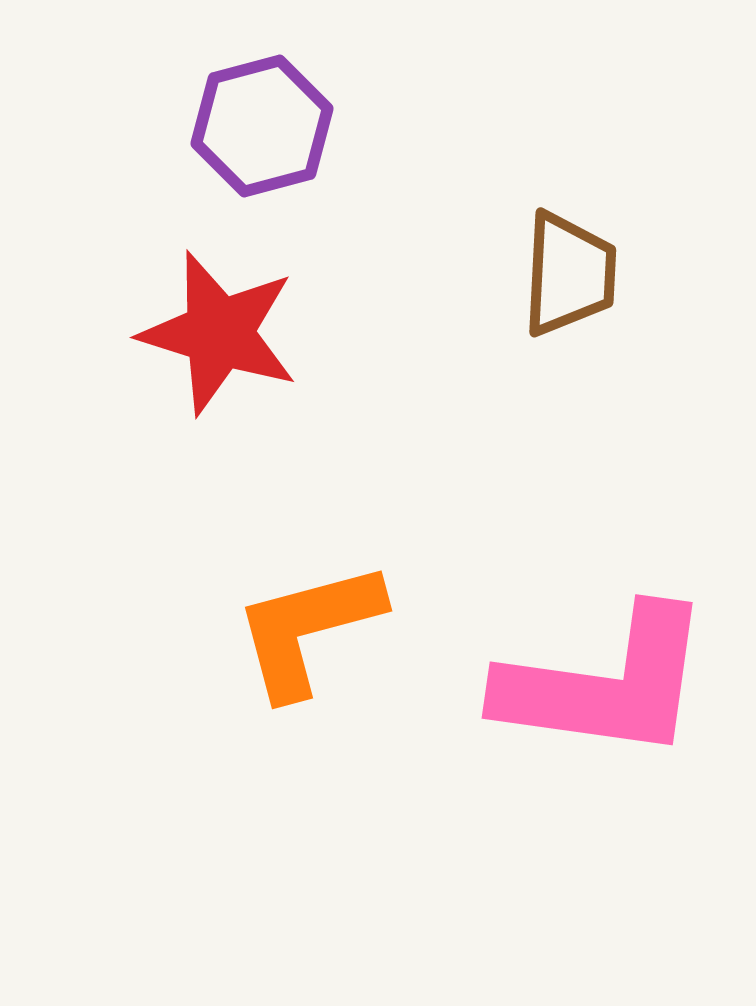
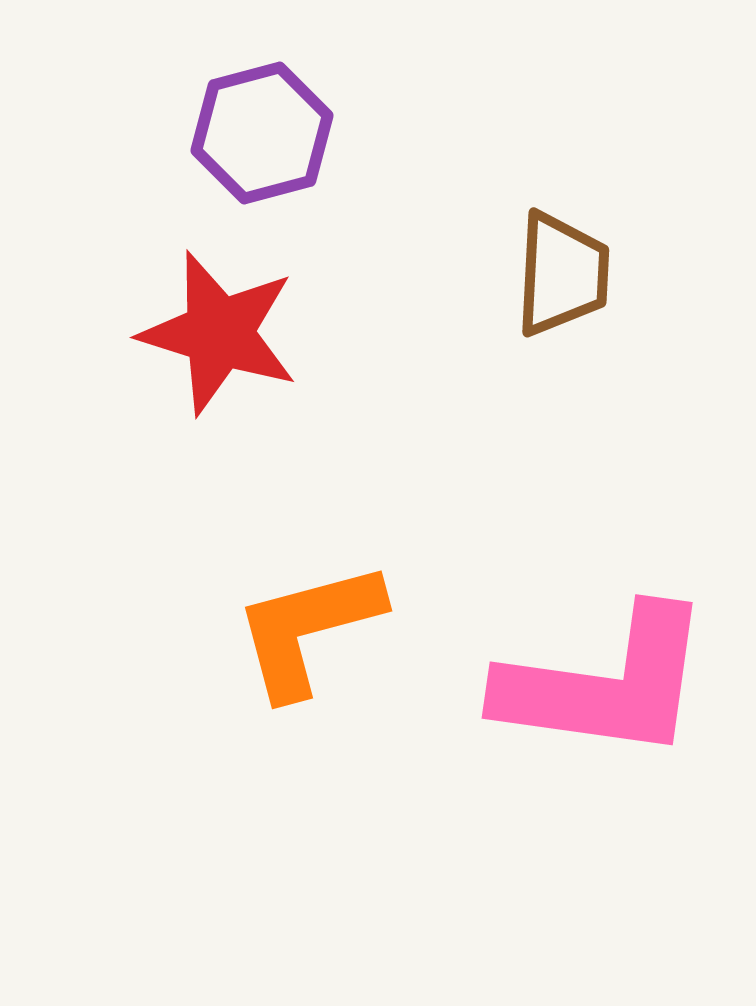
purple hexagon: moved 7 px down
brown trapezoid: moved 7 px left
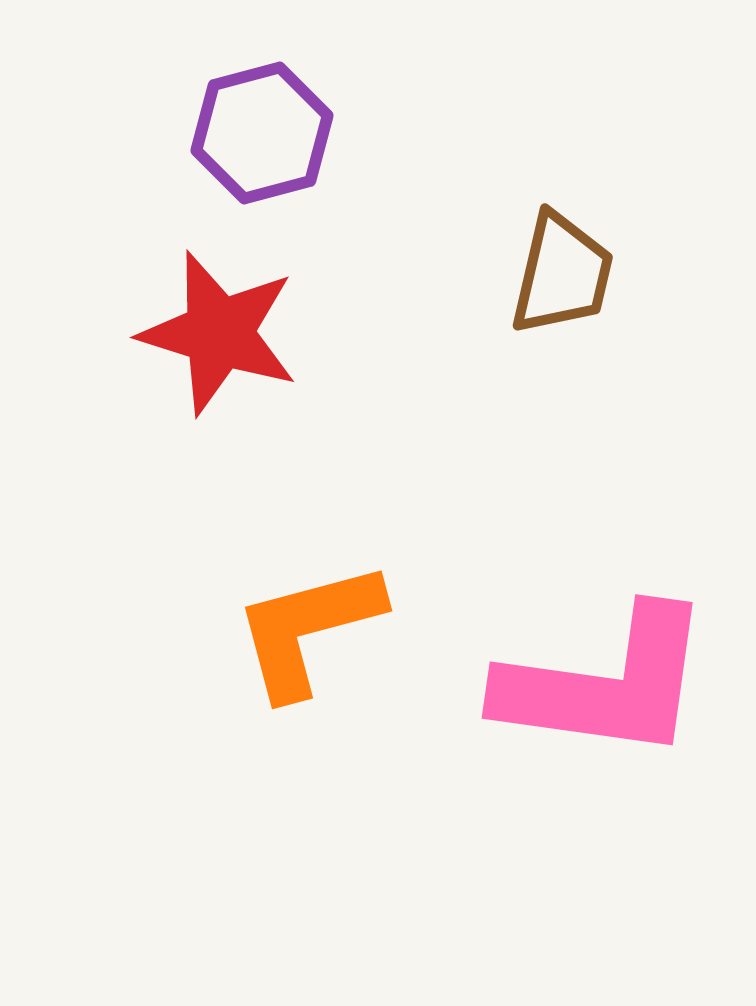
brown trapezoid: rotated 10 degrees clockwise
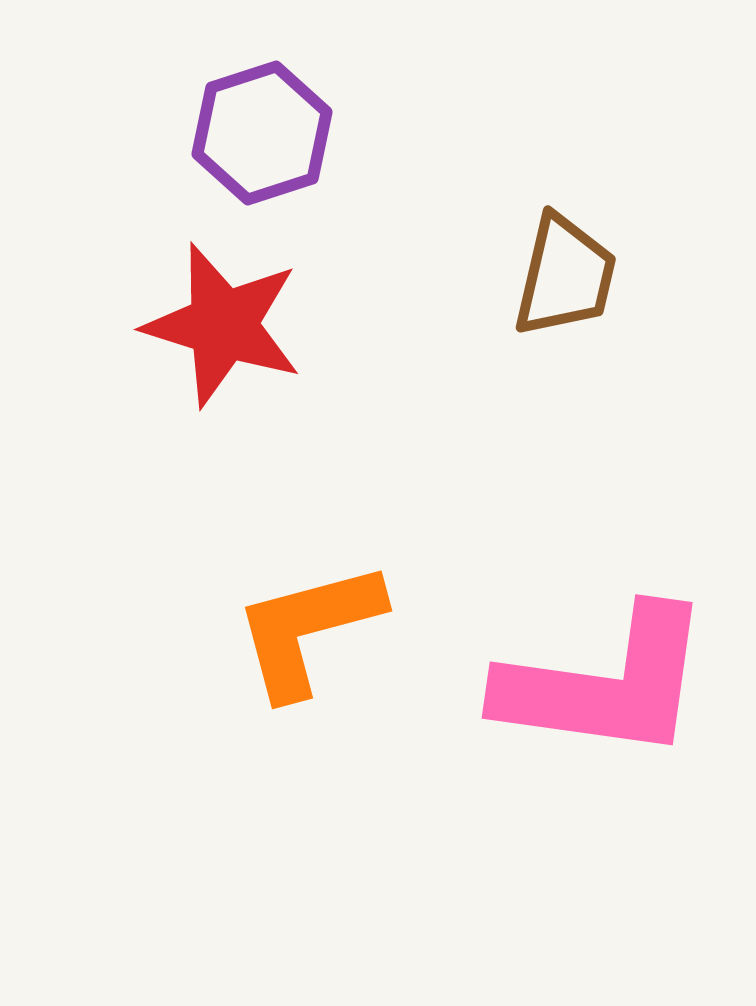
purple hexagon: rotated 3 degrees counterclockwise
brown trapezoid: moved 3 px right, 2 px down
red star: moved 4 px right, 8 px up
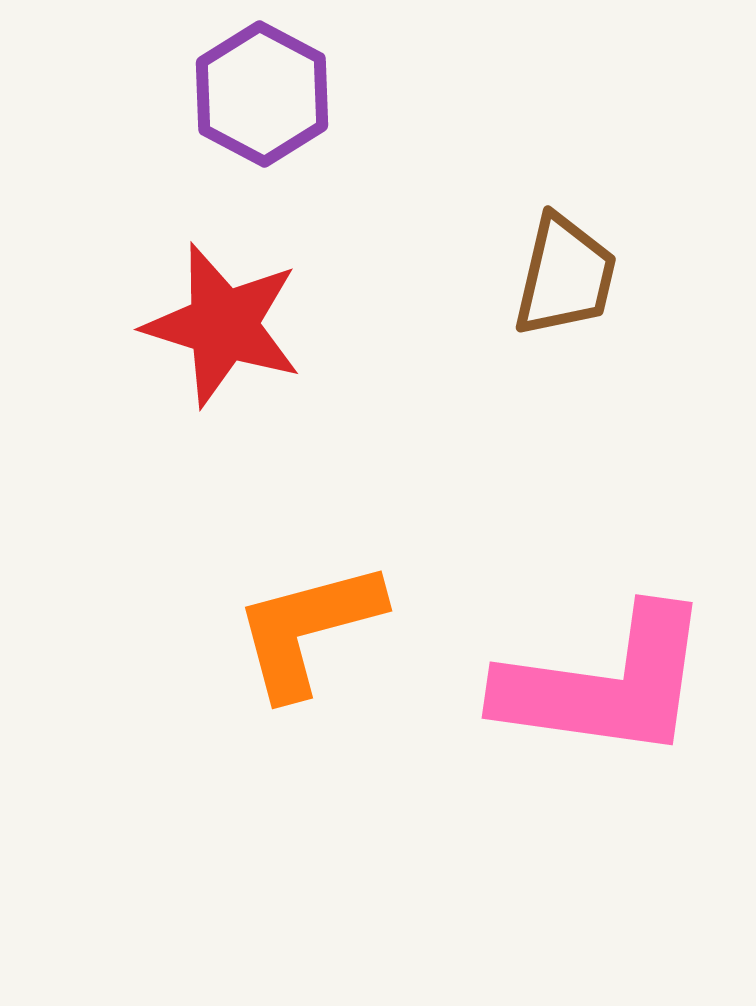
purple hexagon: moved 39 px up; rotated 14 degrees counterclockwise
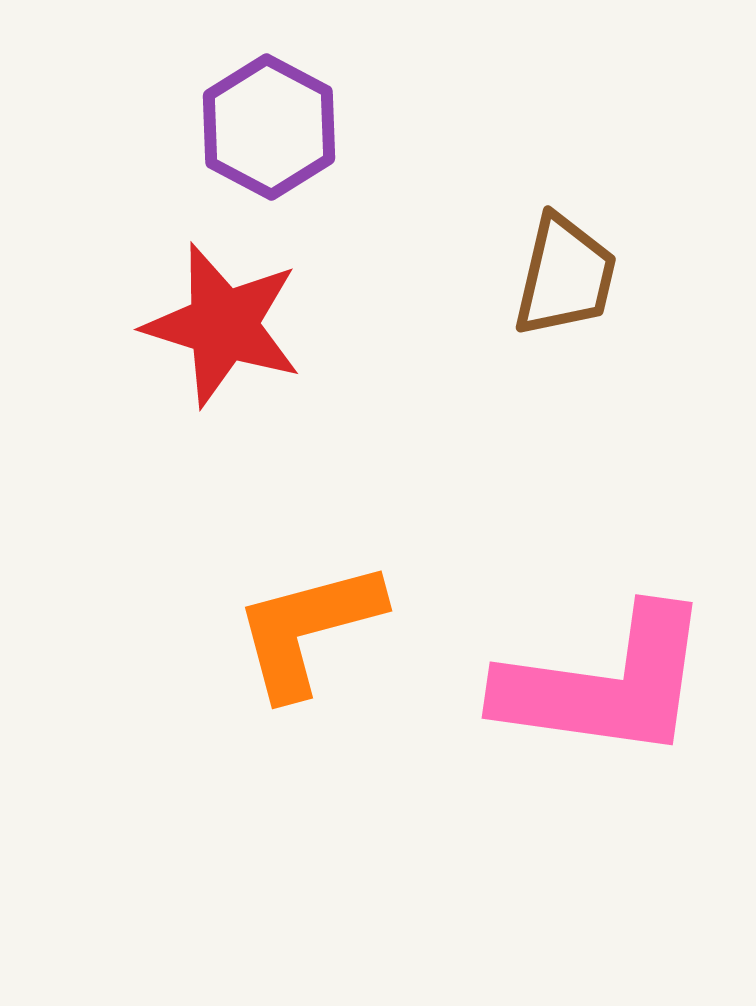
purple hexagon: moved 7 px right, 33 px down
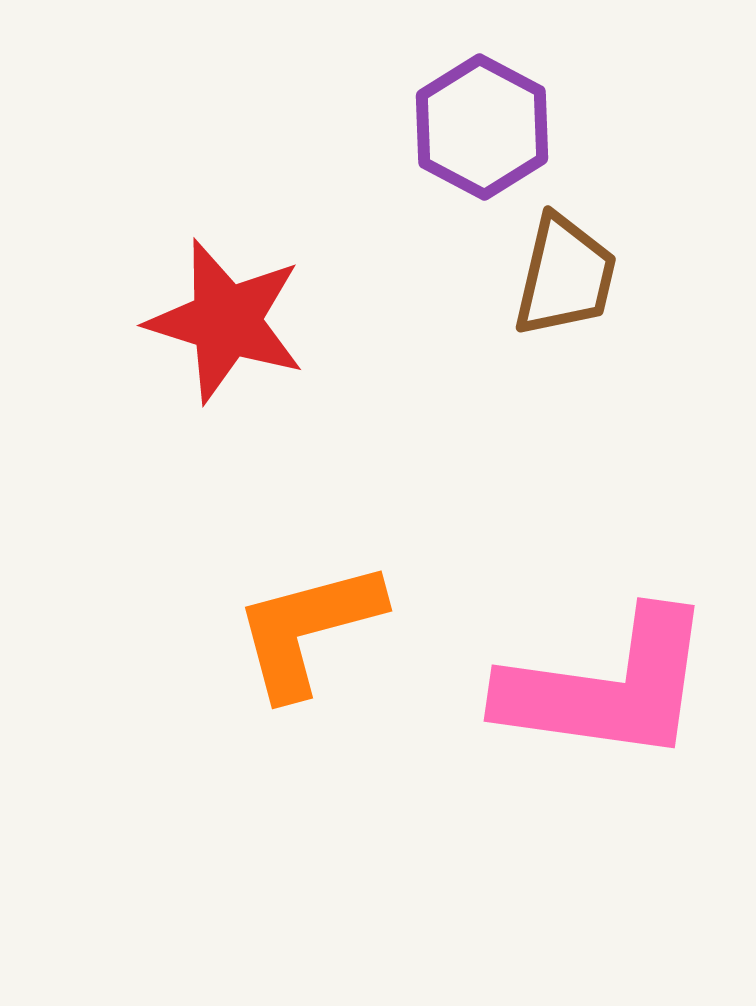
purple hexagon: moved 213 px right
red star: moved 3 px right, 4 px up
pink L-shape: moved 2 px right, 3 px down
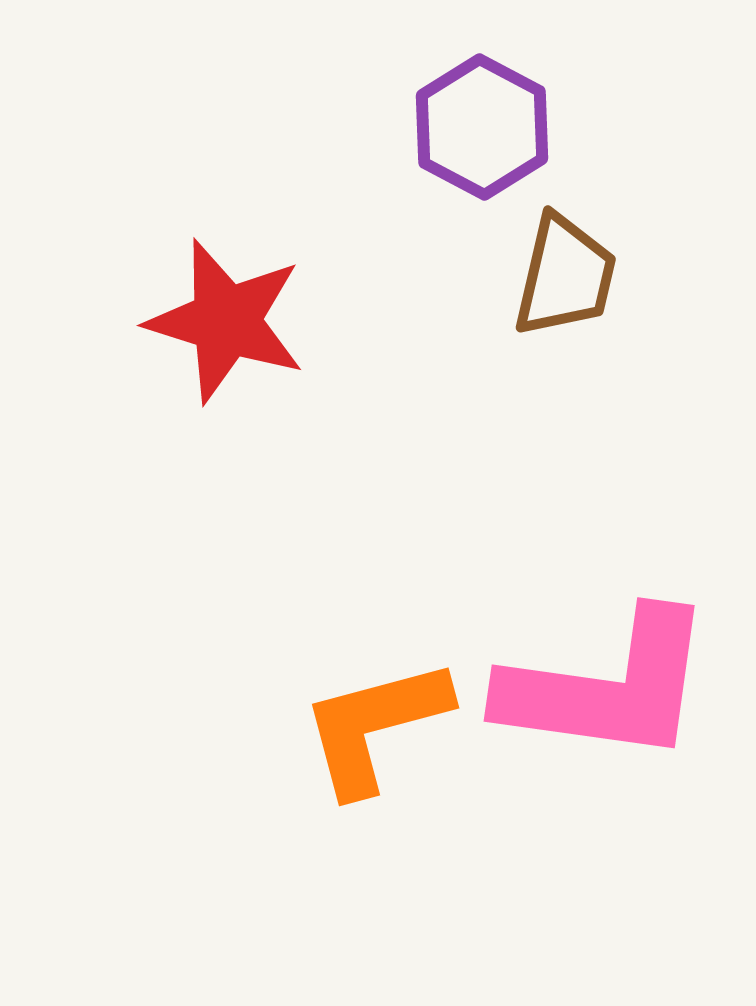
orange L-shape: moved 67 px right, 97 px down
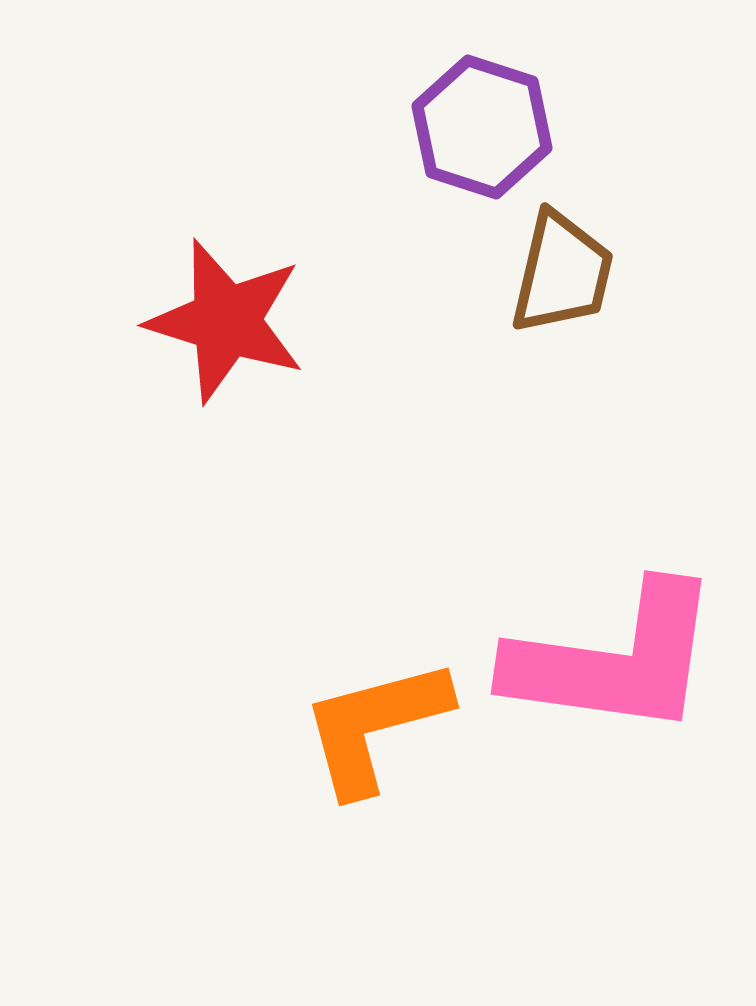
purple hexagon: rotated 10 degrees counterclockwise
brown trapezoid: moved 3 px left, 3 px up
pink L-shape: moved 7 px right, 27 px up
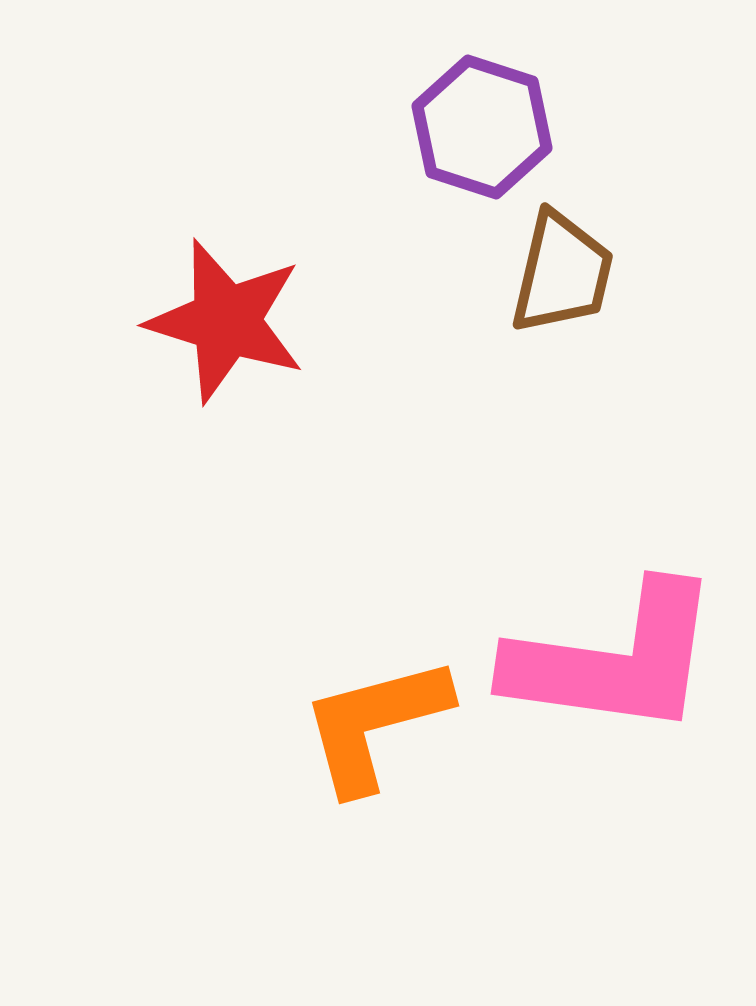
orange L-shape: moved 2 px up
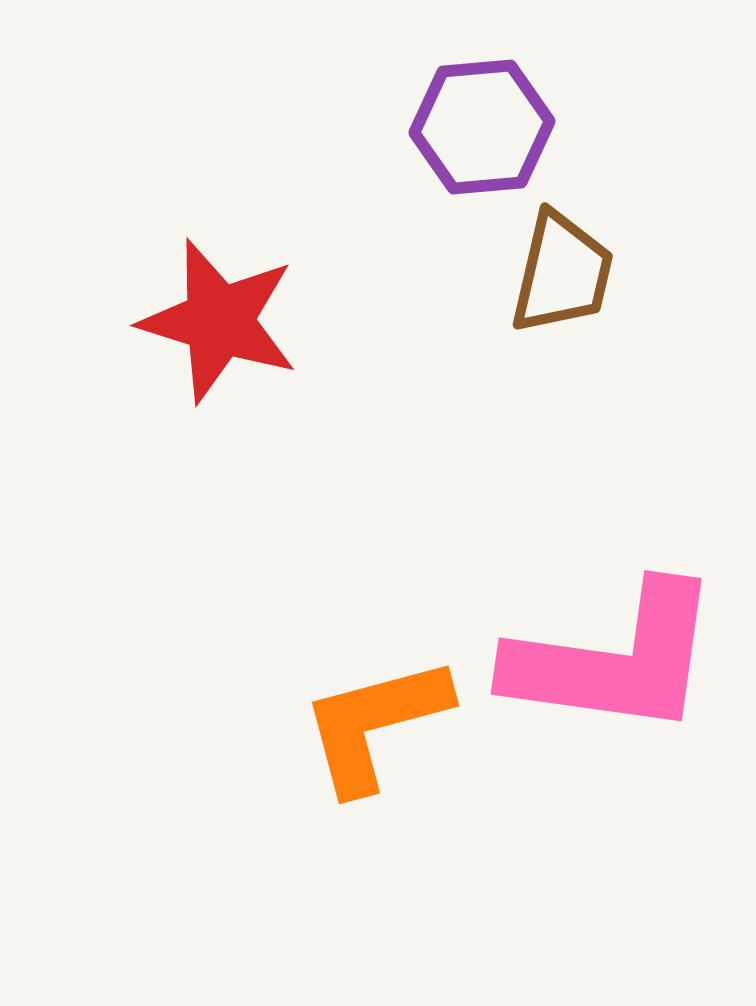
purple hexagon: rotated 23 degrees counterclockwise
red star: moved 7 px left
